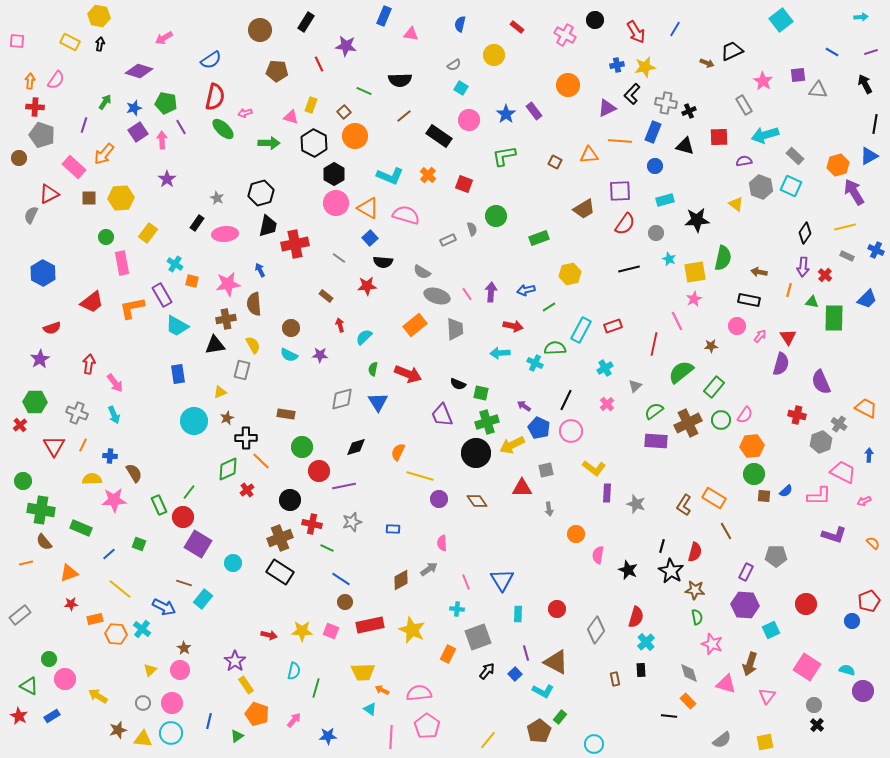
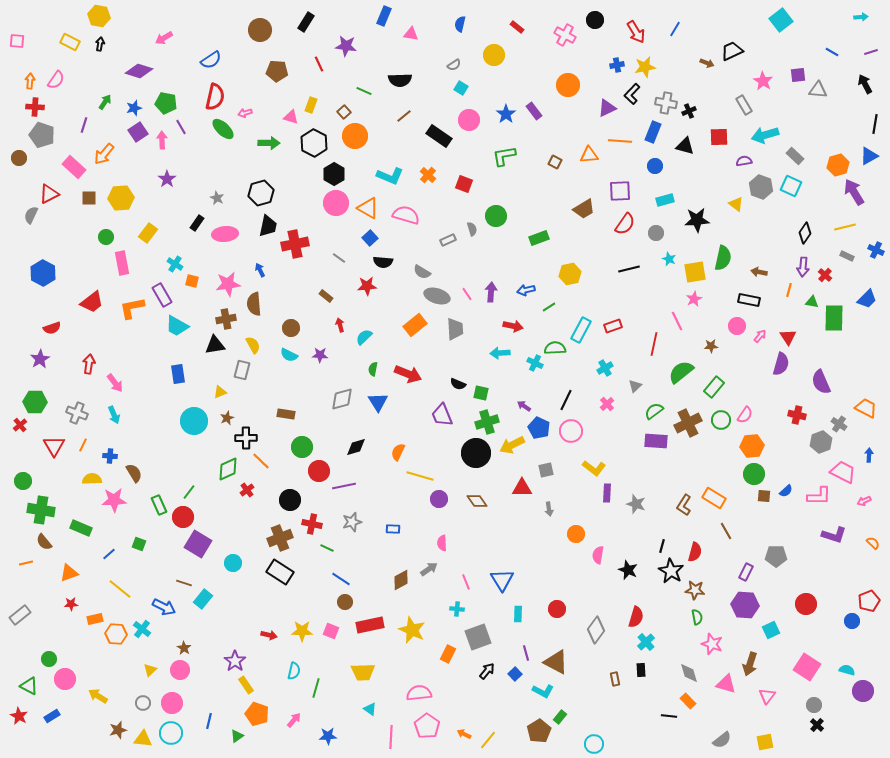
orange arrow at (382, 690): moved 82 px right, 44 px down
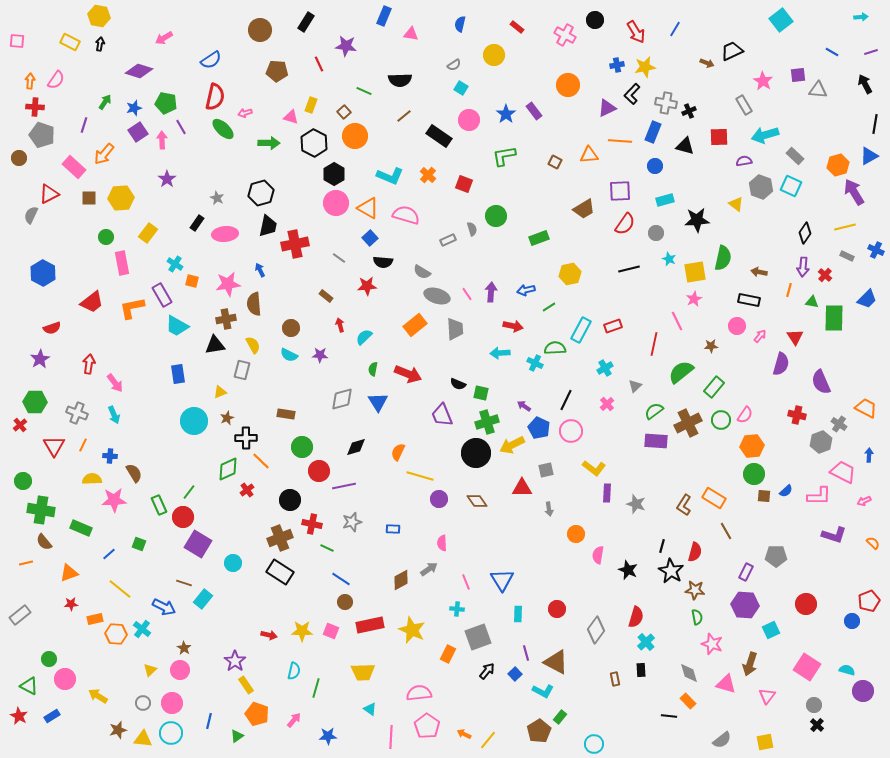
red triangle at (788, 337): moved 7 px right
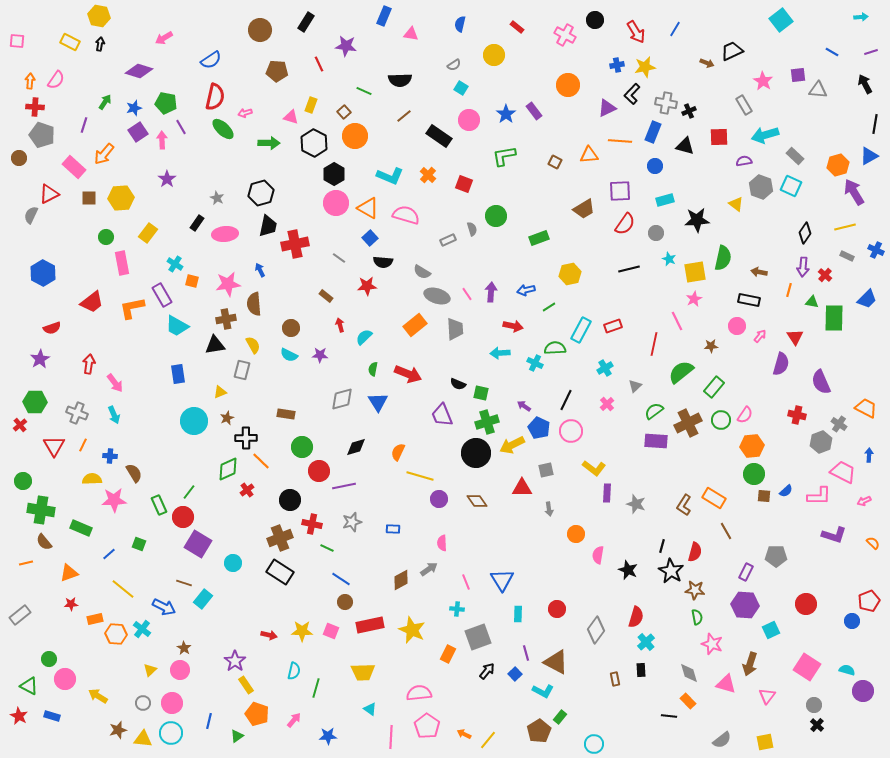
yellow line at (120, 589): moved 3 px right
blue rectangle at (52, 716): rotated 49 degrees clockwise
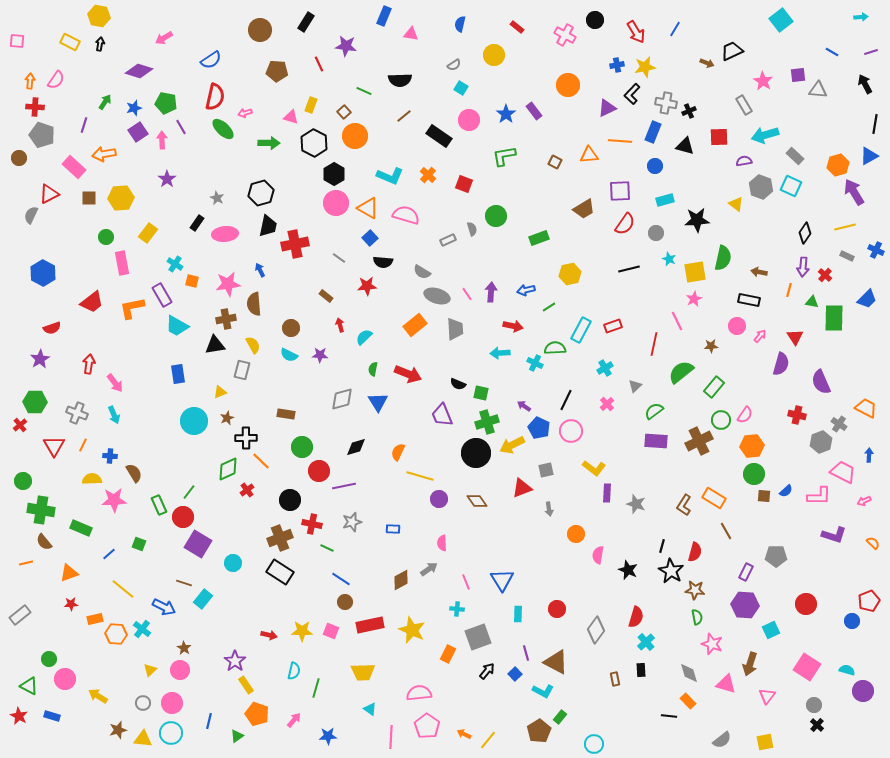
orange arrow at (104, 154): rotated 40 degrees clockwise
brown cross at (688, 423): moved 11 px right, 18 px down
red triangle at (522, 488): rotated 20 degrees counterclockwise
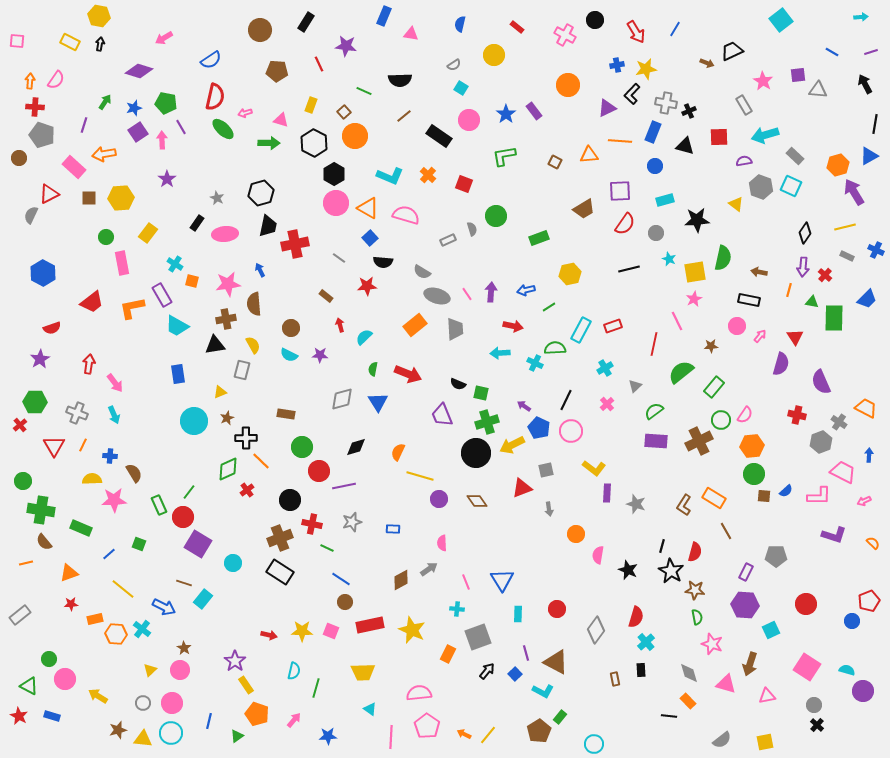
yellow star at (645, 67): moved 1 px right, 2 px down
pink triangle at (291, 117): moved 10 px left, 3 px down
gray cross at (839, 424): moved 2 px up
pink triangle at (767, 696): rotated 42 degrees clockwise
yellow line at (488, 740): moved 5 px up
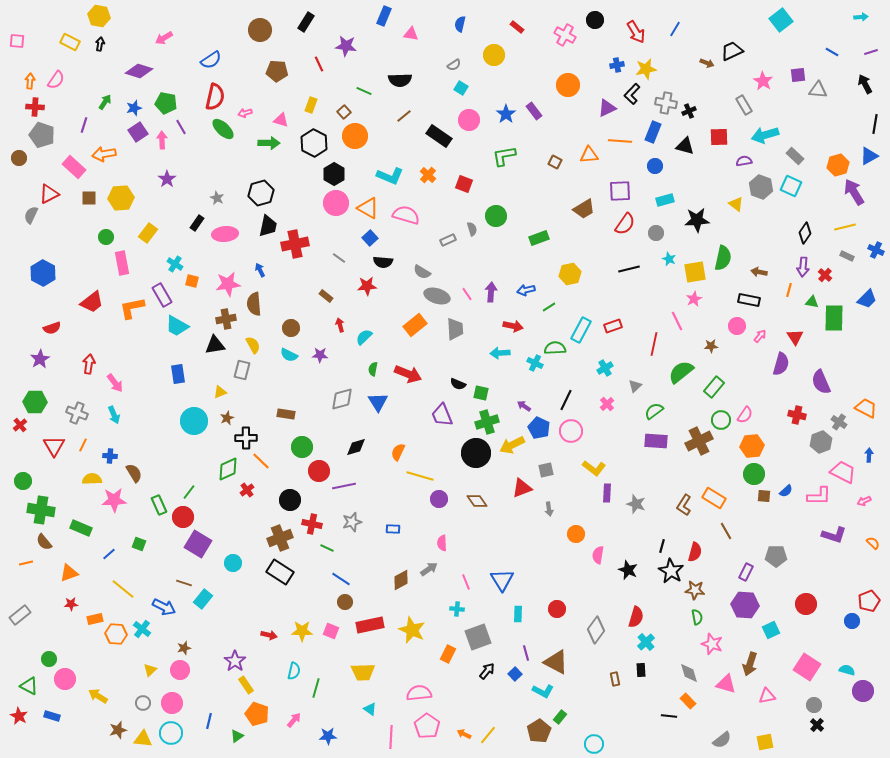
brown star at (184, 648): rotated 24 degrees clockwise
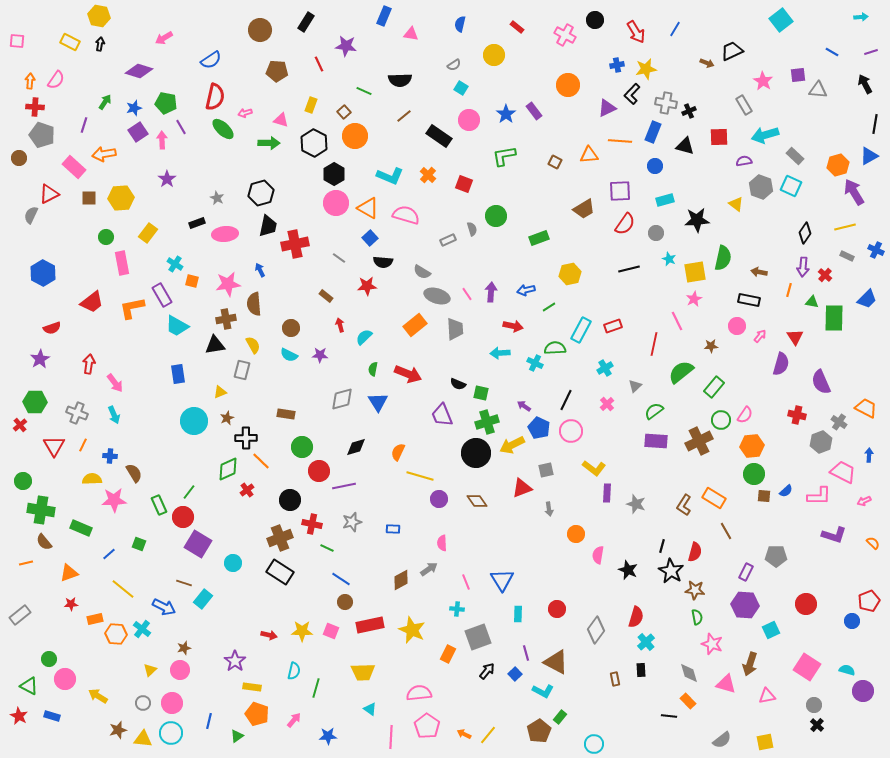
black rectangle at (197, 223): rotated 35 degrees clockwise
yellow rectangle at (246, 685): moved 6 px right, 2 px down; rotated 48 degrees counterclockwise
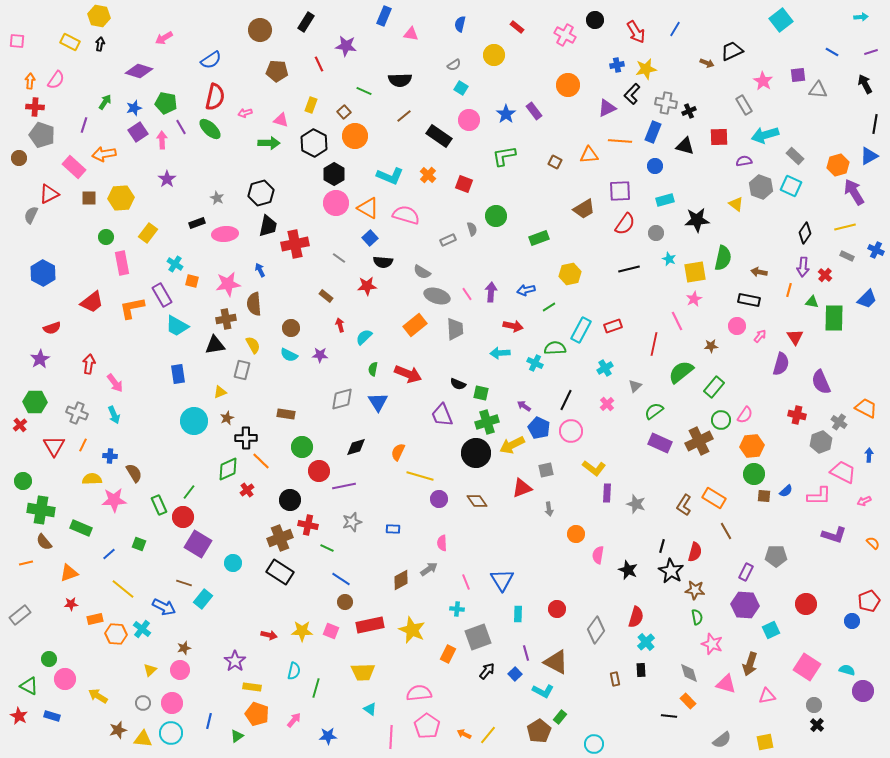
green ellipse at (223, 129): moved 13 px left
purple rectangle at (656, 441): moved 4 px right, 2 px down; rotated 20 degrees clockwise
red cross at (312, 524): moved 4 px left, 1 px down
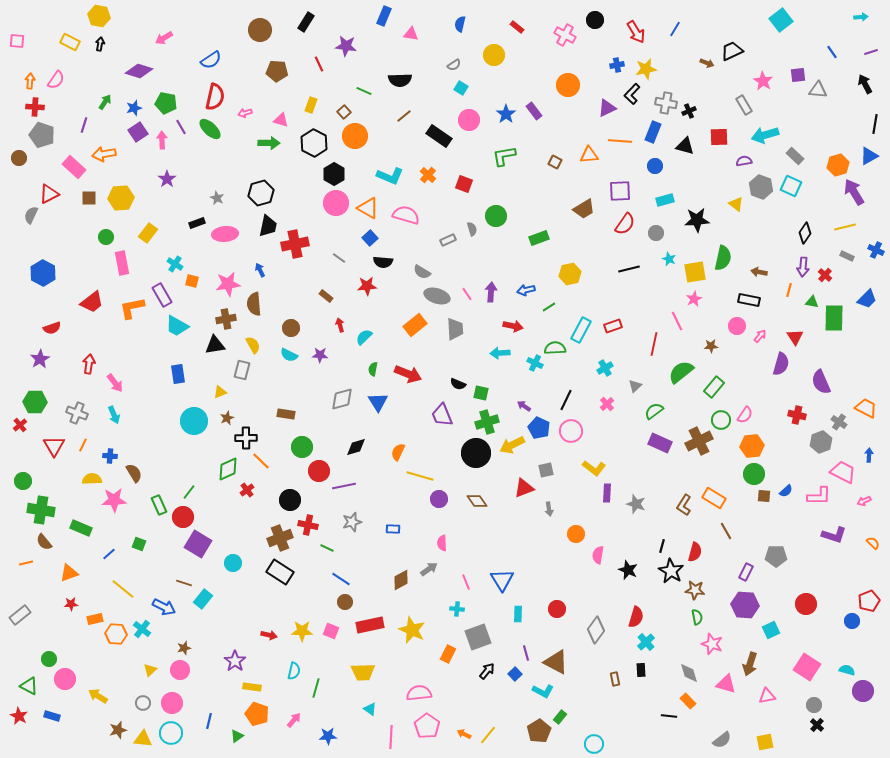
blue line at (832, 52): rotated 24 degrees clockwise
red triangle at (522, 488): moved 2 px right
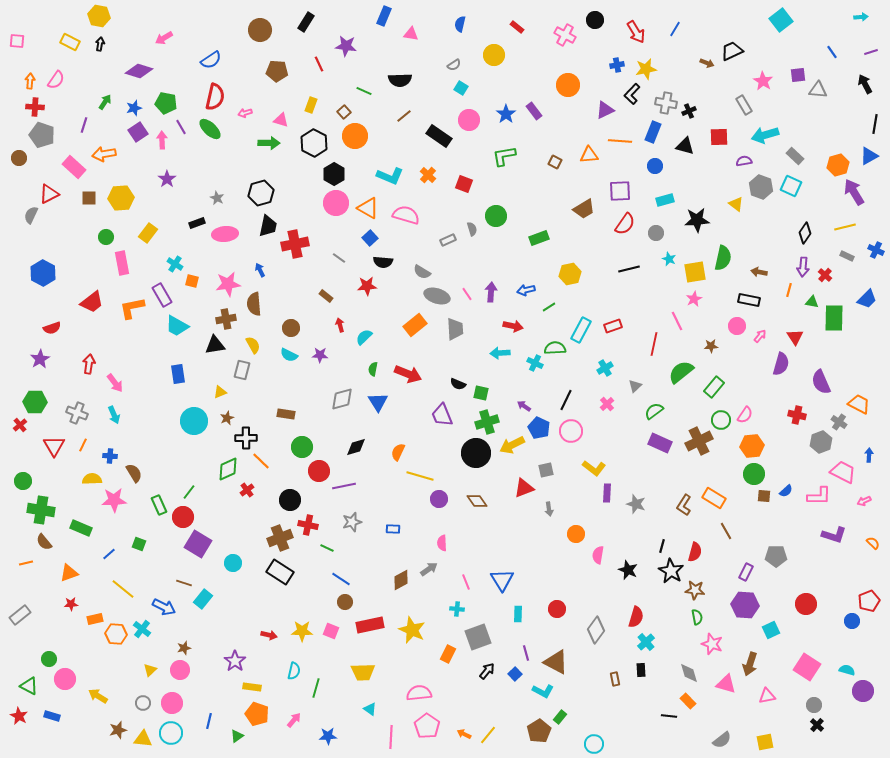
purple triangle at (607, 108): moved 2 px left, 2 px down
orange trapezoid at (866, 408): moved 7 px left, 4 px up
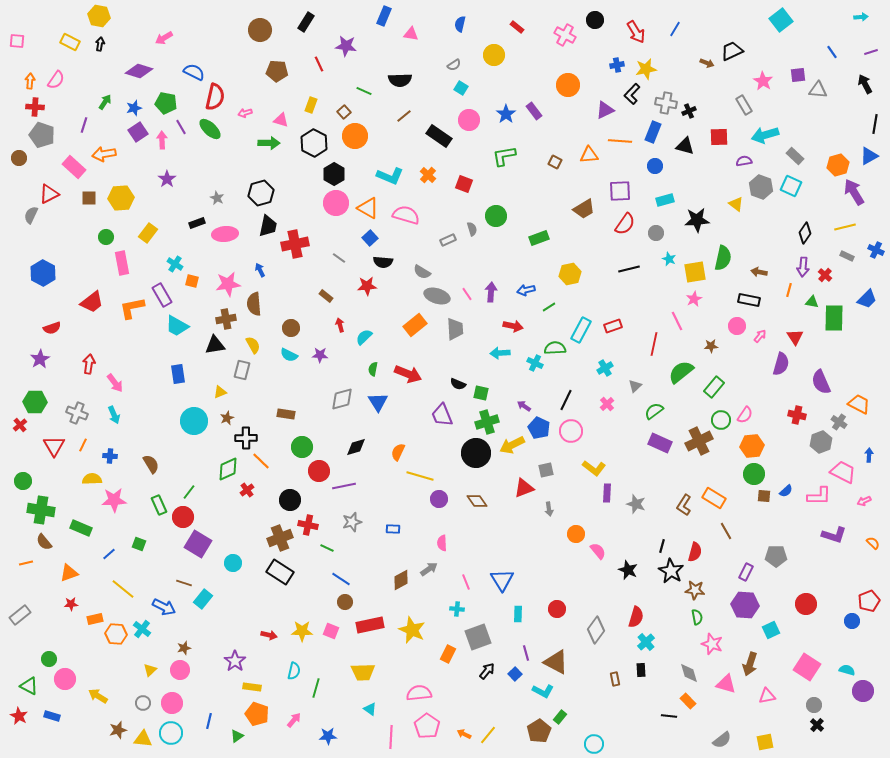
blue semicircle at (211, 60): moved 17 px left, 12 px down; rotated 120 degrees counterclockwise
brown semicircle at (134, 473): moved 17 px right, 9 px up
pink semicircle at (598, 555): moved 4 px up; rotated 132 degrees clockwise
